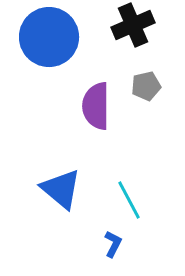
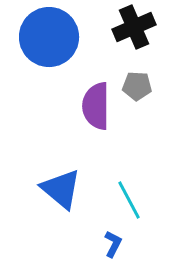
black cross: moved 1 px right, 2 px down
gray pentagon: moved 9 px left; rotated 16 degrees clockwise
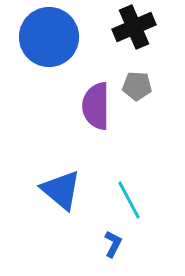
blue triangle: moved 1 px down
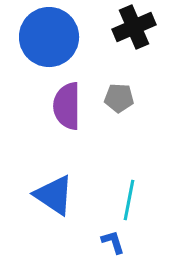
gray pentagon: moved 18 px left, 12 px down
purple semicircle: moved 29 px left
blue triangle: moved 7 px left, 5 px down; rotated 6 degrees counterclockwise
cyan line: rotated 39 degrees clockwise
blue L-shape: moved 2 px up; rotated 44 degrees counterclockwise
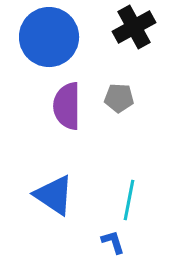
black cross: rotated 6 degrees counterclockwise
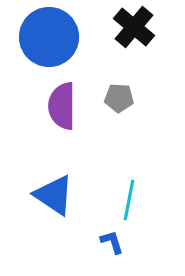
black cross: rotated 21 degrees counterclockwise
purple semicircle: moved 5 px left
blue L-shape: moved 1 px left
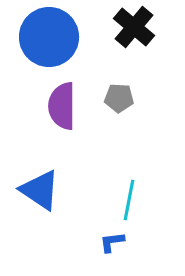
blue triangle: moved 14 px left, 5 px up
blue L-shape: rotated 80 degrees counterclockwise
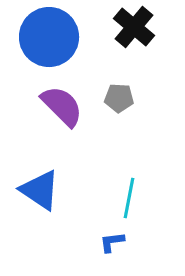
purple semicircle: rotated 135 degrees clockwise
cyan line: moved 2 px up
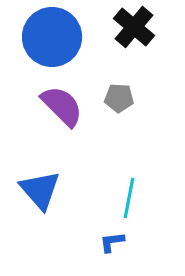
blue circle: moved 3 px right
blue triangle: rotated 15 degrees clockwise
